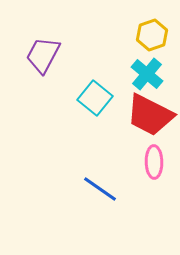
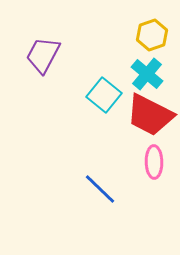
cyan square: moved 9 px right, 3 px up
blue line: rotated 9 degrees clockwise
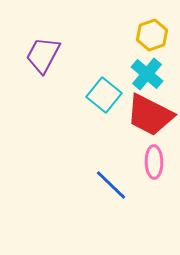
blue line: moved 11 px right, 4 px up
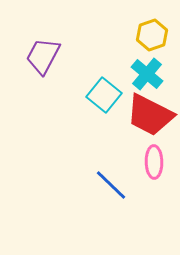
purple trapezoid: moved 1 px down
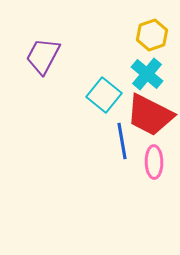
blue line: moved 11 px right, 44 px up; rotated 36 degrees clockwise
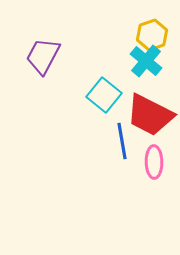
cyan cross: moved 1 px left, 13 px up
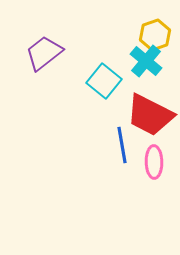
yellow hexagon: moved 3 px right
purple trapezoid: moved 1 px right, 3 px up; rotated 24 degrees clockwise
cyan square: moved 14 px up
blue line: moved 4 px down
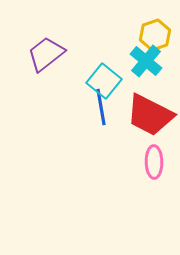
purple trapezoid: moved 2 px right, 1 px down
blue line: moved 21 px left, 38 px up
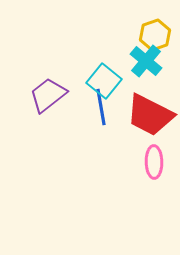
purple trapezoid: moved 2 px right, 41 px down
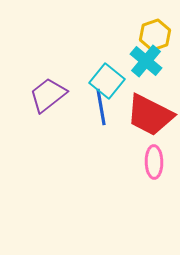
cyan square: moved 3 px right
